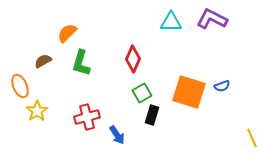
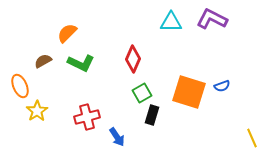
green L-shape: rotated 80 degrees counterclockwise
blue arrow: moved 2 px down
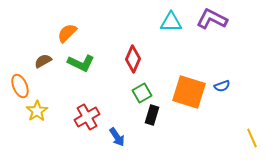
red cross: rotated 15 degrees counterclockwise
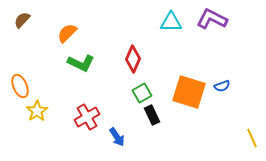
brown semicircle: moved 21 px left, 41 px up; rotated 18 degrees counterclockwise
black rectangle: rotated 42 degrees counterclockwise
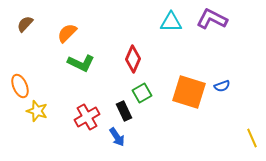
brown semicircle: moved 3 px right, 4 px down
yellow star: rotated 20 degrees counterclockwise
black rectangle: moved 28 px left, 4 px up
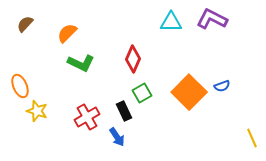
orange square: rotated 28 degrees clockwise
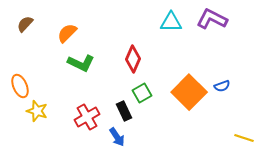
yellow line: moved 8 px left; rotated 48 degrees counterclockwise
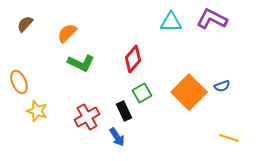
red diamond: rotated 16 degrees clockwise
orange ellipse: moved 1 px left, 4 px up
yellow line: moved 15 px left
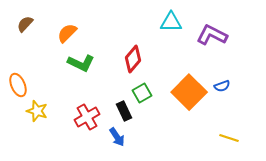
purple L-shape: moved 16 px down
orange ellipse: moved 1 px left, 3 px down
